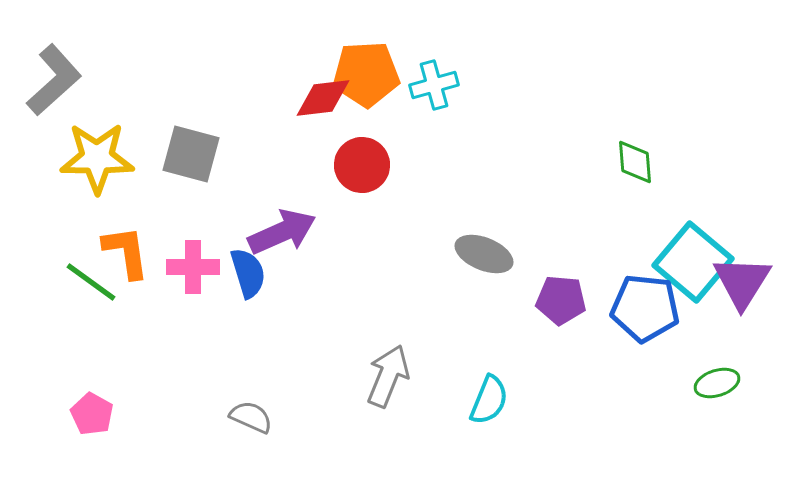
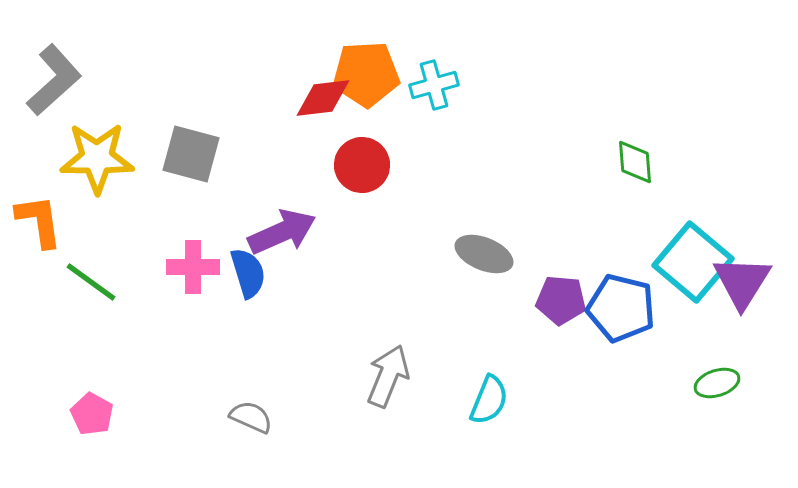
orange L-shape: moved 87 px left, 31 px up
blue pentagon: moved 24 px left; rotated 8 degrees clockwise
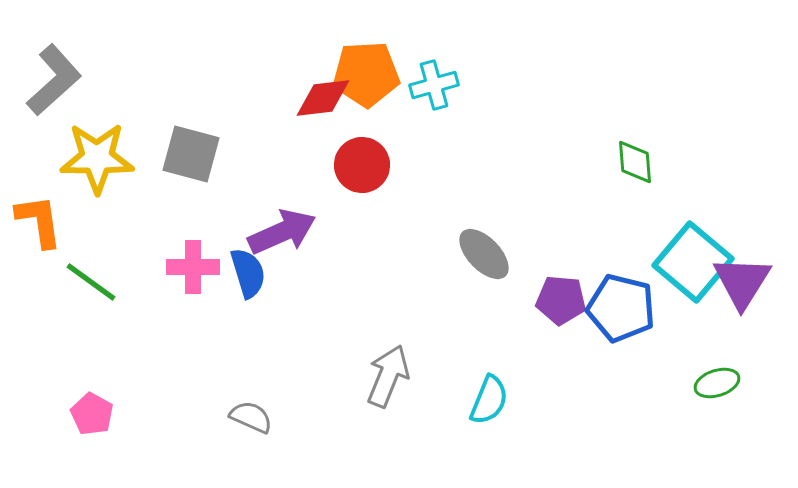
gray ellipse: rotated 24 degrees clockwise
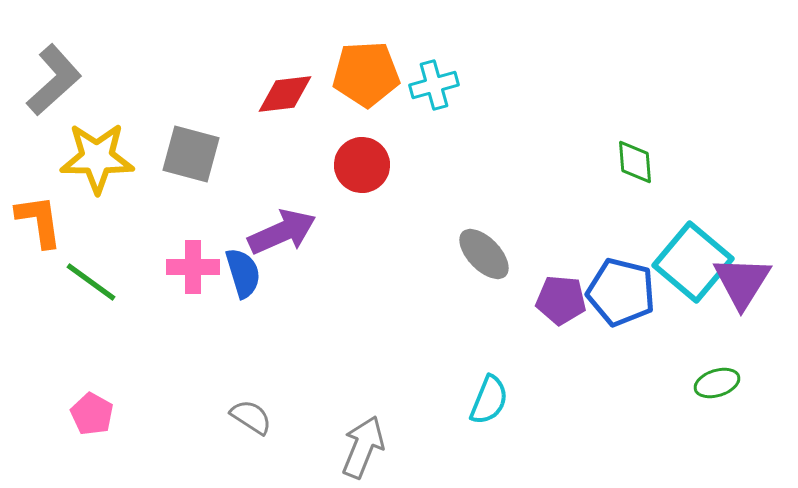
red diamond: moved 38 px left, 4 px up
blue semicircle: moved 5 px left
blue pentagon: moved 16 px up
gray arrow: moved 25 px left, 71 px down
gray semicircle: rotated 9 degrees clockwise
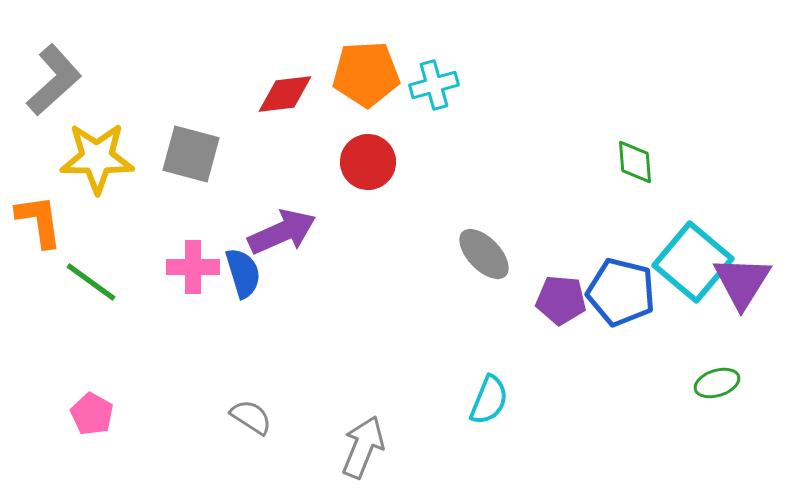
red circle: moved 6 px right, 3 px up
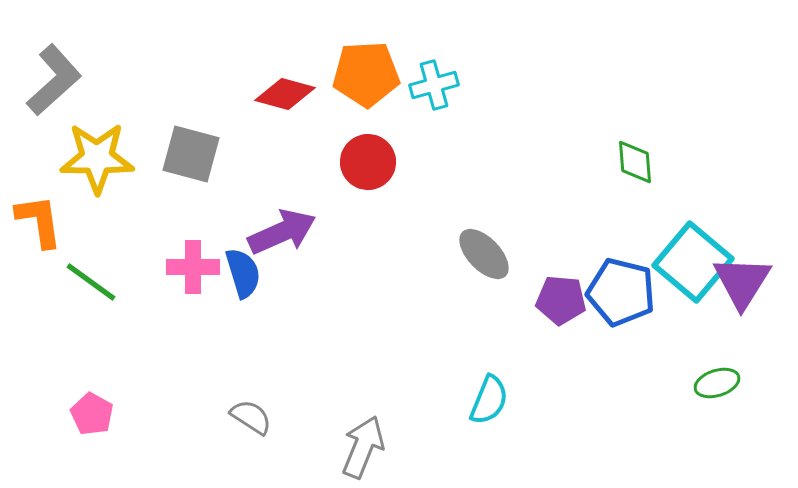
red diamond: rotated 22 degrees clockwise
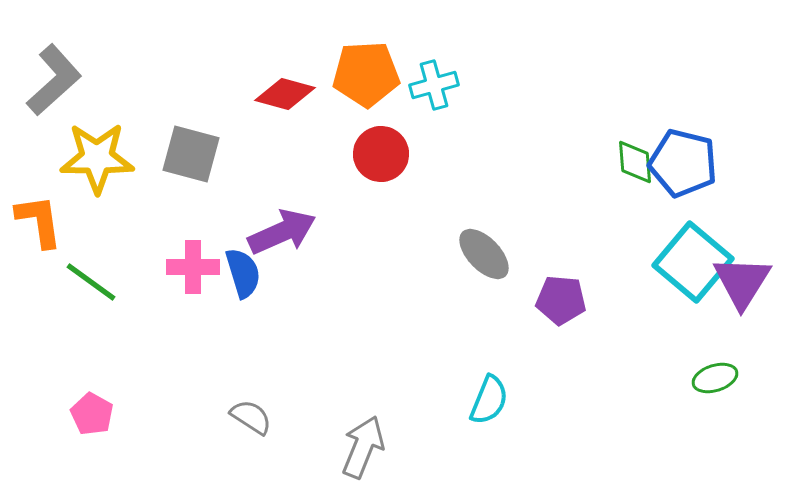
red circle: moved 13 px right, 8 px up
blue pentagon: moved 62 px right, 129 px up
green ellipse: moved 2 px left, 5 px up
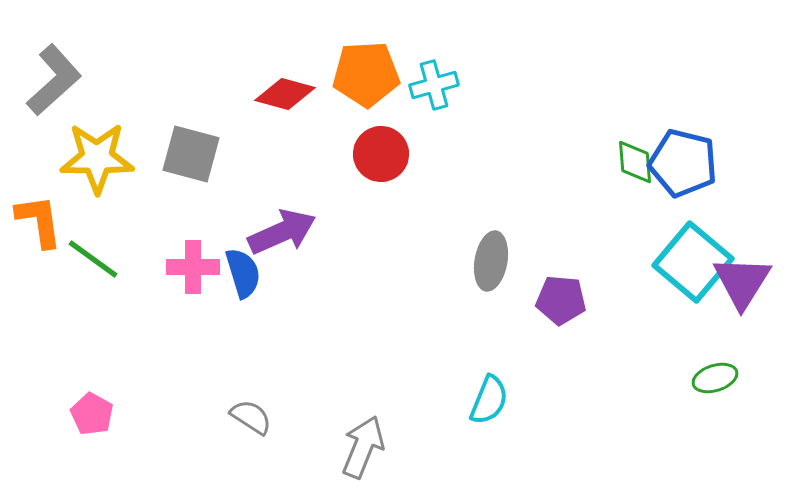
gray ellipse: moved 7 px right, 7 px down; rotated 54 degrees clockwise
green line: moved 2 px right, 23 px up
